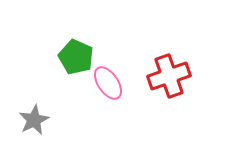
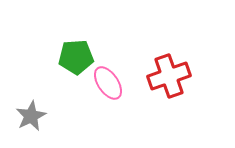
green pentagon: rotated 28 degrees counterclockwise
gray star: moved 3 px left, 4 px up
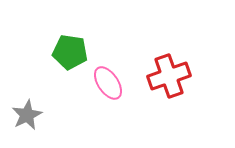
green pentagon: moved 6 px left, 5 px up; rotated 12 degrees clockwise
gray star: moved 4 px left, 1 px up
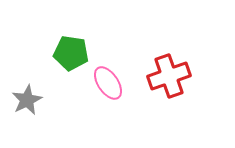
green pentagon: moved 1 px right, 1 px down
gray star: moved 15 px up
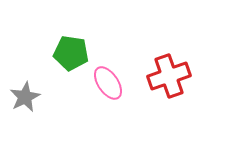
gray star: moved 2 px left, 3 px up
